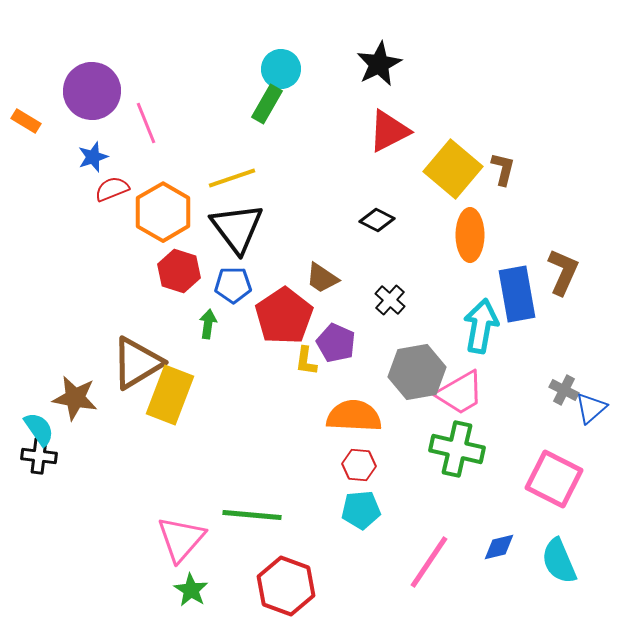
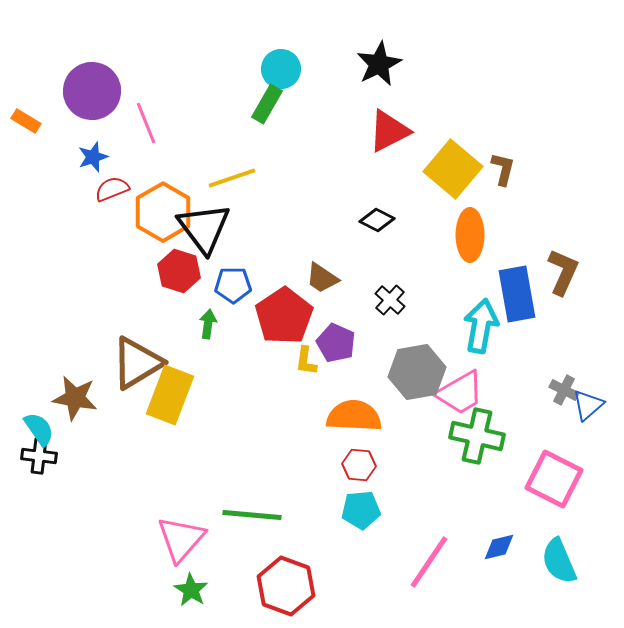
black triangle at (237, 228): moved 33 px left
blue triangle at (591, 408): moved 3 px left, 3 px up
green cross at (457, 449): moved 20 px right, 13 px up
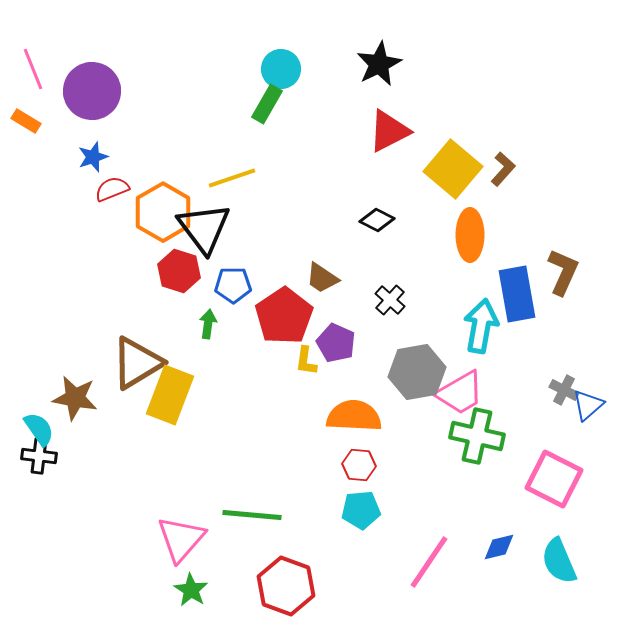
pink line at (146, 123): moved 113 px left, 54 px up
brown L-shape at (503, 169): rotated 28 degrees clockwise
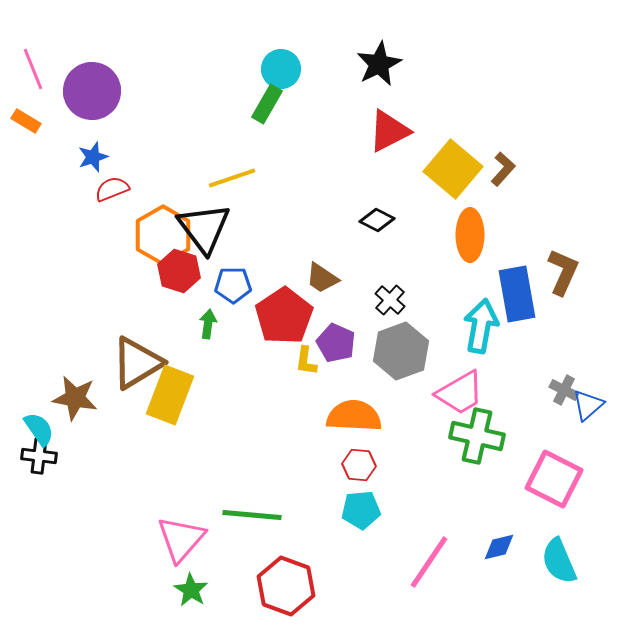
orange hexagon at (163, 212): moved 23 px down
gray hexagon at (417, 372): moved 16 px left, 21 px up; rotated 10 degrees counterclockwise
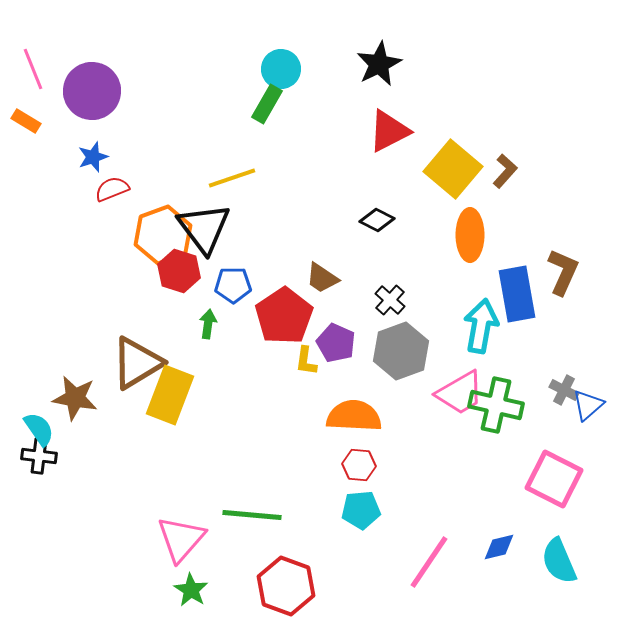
brown L-shape at (503, 169): moved 2 px right, 2 px down
orange hexagon at (163, 235): rotated 10 degrees clockwise
green cross at (477, 436): moved 19 px right, 31 px up
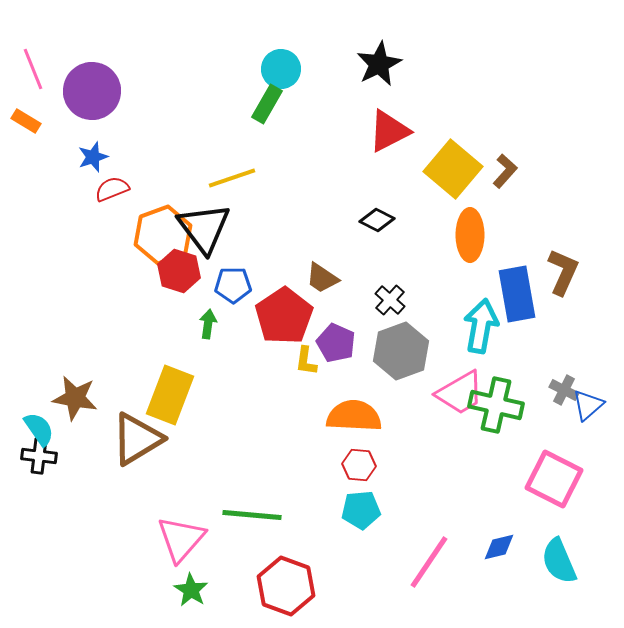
brown triangle at (137, 363): moved 76 px down
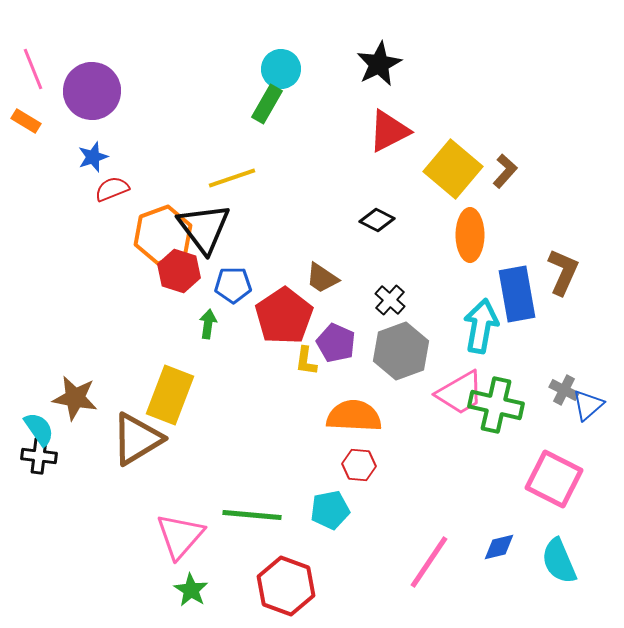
cyan pentagon at (361, 510): moved 31 px left; rotated 6 degrees counterclockwise
pink triangle at (181, 539): moved 1 px left, 3 px up
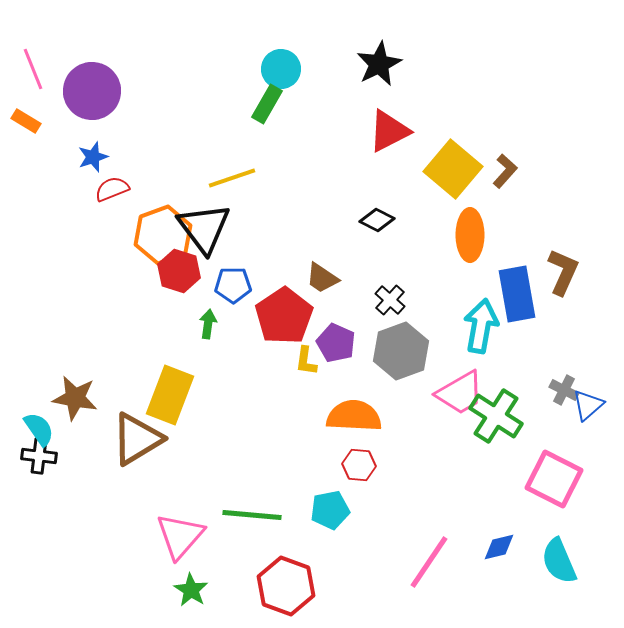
green cross at (496, 405): moved 11 px down; rotated 20 degrees clockwise
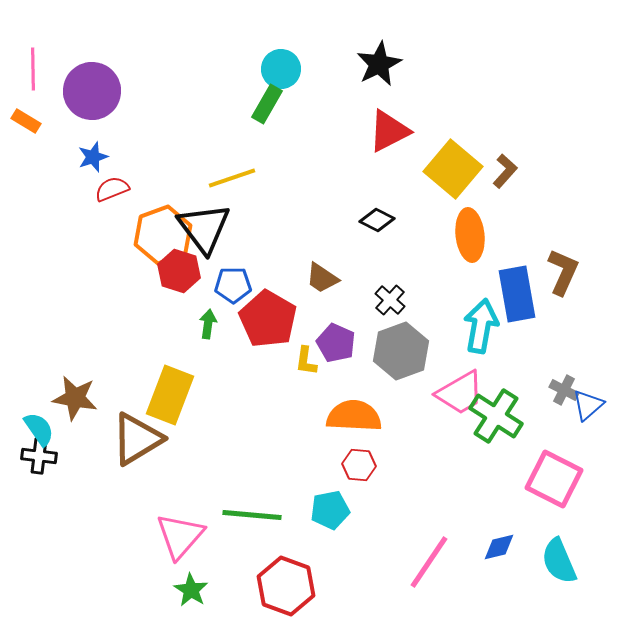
pink line at (33, 69): rotated 21 degrees clockwise
orange ellipse at (470, 235): rotated 6 degrees counterclockwise
red pentagon at (284, 316): moved 16 px left, 3 px down; rotated 8 degrees counterclockwise
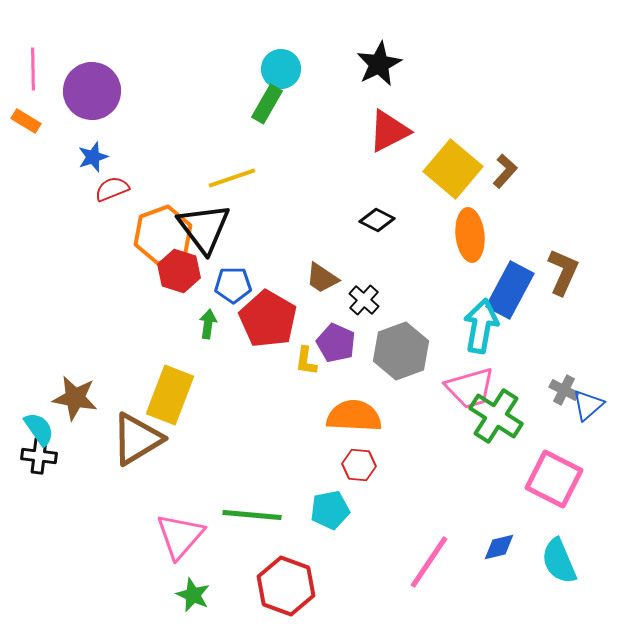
blue rectangle at (517, 294): moved 7 px left, 4 px up; rotated 38 degrees clockwise
black cross at (390, 300): moved 26 px left
pink trapezoid at (460, 393): moved 10 px right, 5 px up; rotated 14 degrees clockwise
green star at (191, 590): moved 2 px right, 5 px down; rotated 8 degrees counterclockwise
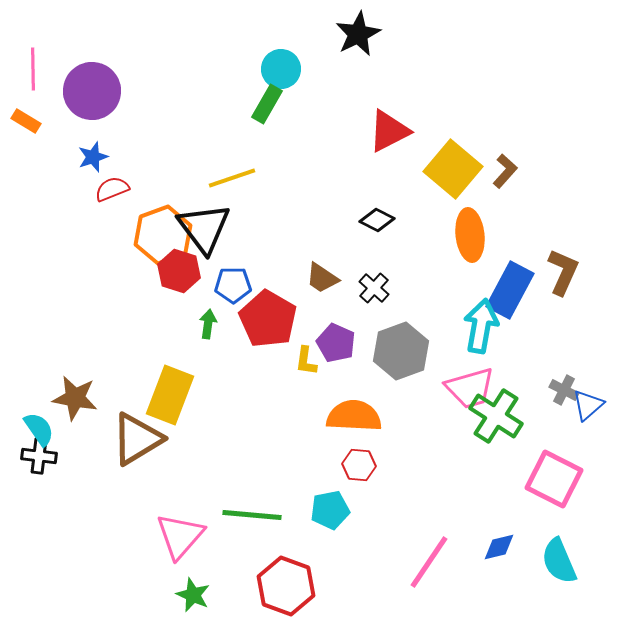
black star at (379, 64): moved 21 px left, 30 px up
black cross at (364, 300): moved 10 px right, 12 px up
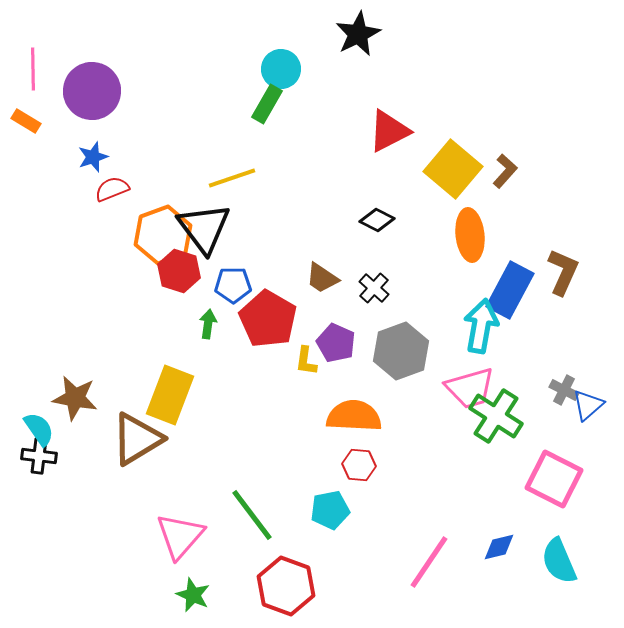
green line at (252, 515): rotated 48 degrees clockwise
